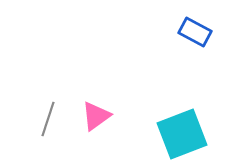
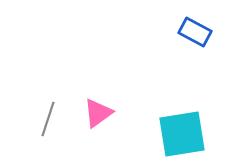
pink triangle: moved 2 px right, 3 px up
cyan square: rotated 12 degrees clockwise
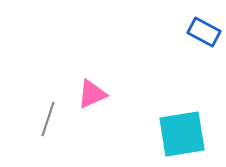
blue rectangle: moved 9 px right
pink triangle: moved 6 px left, 19 px up; rotated 12 degrees clockwise
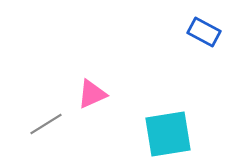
gray line: moved 2 px left, 5 px down; rotated 40 degrees clockwise
cyan square: moved 14 px left
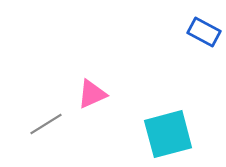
cyan square: rotated 6 degrees counterclockwise
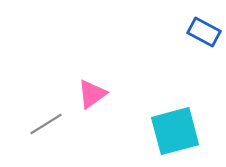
pink triangle: rotated 12 degrees counterclockwise
cyan square: moved 7 px right, 3 px up
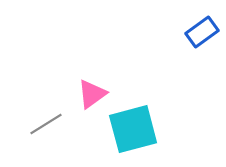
blue rectangle: moved 2 px left; rotated 64 degrees counterclockwise
cyan square: moved 42 px left, 2 px up
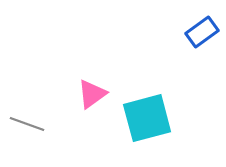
gray line: moved 19 px left; rotated 52 degrees clockwise
cyan square: moved 14 px right, 11 px up
